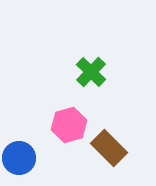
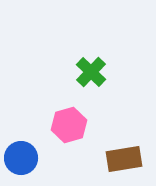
brown rectangle: moved 15 px right, 11 px down; rotated 54 degrees counterclockwise
blue circle: moved 2 px right
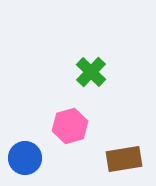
pink hexagon: moved 1 px right, 1 px down
blue circle: moved 4 px right
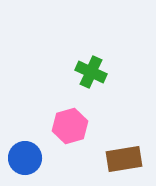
green cross: rotated 20 degrees counterclockwise
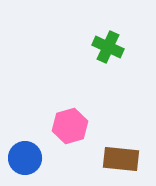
green cross: moved 17 px right, 25 px up
brown rectangle: moved 3 px left; rotated 15 degrees clockwise
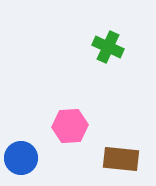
pink hexagon: rotated 12 degrees clockwise
blue circle: moved 4 px left
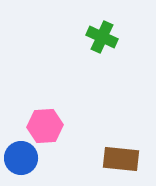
green cross: moved 6 px left, 10 px up
pink hexagon: moved 25 px left
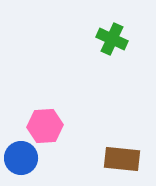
green cross: moved 10 px right, 2 px down
brown rectangle: moved 1 px right
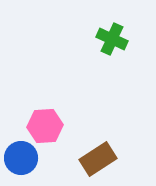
brown rectangle: moved 24 px left; rotated 39 degrees counterclockwise
